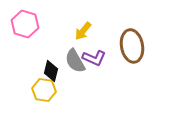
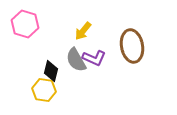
gray semicircle: moved 1 px right, 1 px up
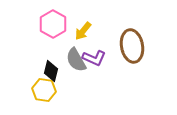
pink hexagon: moved 28 px right; rotated 12 degrees clockwise
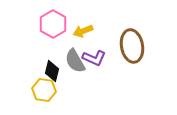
yellow arrow: rotated 30 degrees clockwise
gray semicircle: moved 1 px left, 1 px down
black diamond: moved 1 px right
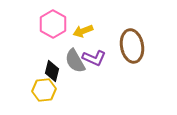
yellow hexagon: rotated 15 degrees counterclockwise
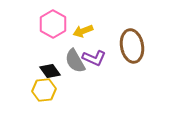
black diamond: moved 2 px left; rotated 50 degrees counterclockwise
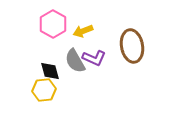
black diamond: rotated 20 degrees clockwise
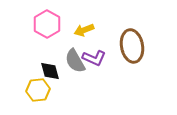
pink hexagon: moved 6 px left
yellow arrow: moved 1 px right, 1 px up
yellow hexagon: moved 6 px left
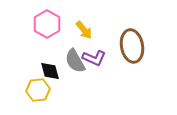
yellow arrow: rotated 108 degrees counterclockwise
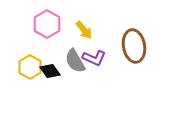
brown ellipse: moved 2 px right
black diamond: rotated 20 degrees counterclockwise
yellow hexagon: moved 8 px left, 23 px up; rotated 25 degrees counterclockwise
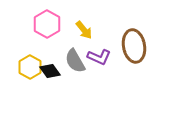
purple L-shape: moved 5 px right, 1 px up
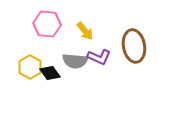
pink hexagon: rotated 24 degrees counterclockwise
yellow arrow: moved 1 px right, 1 px down
gray semicircle: rotated 55 degrees counterclockwise
black diamond: moved 2 px down
